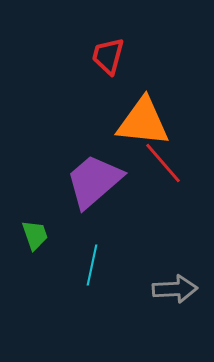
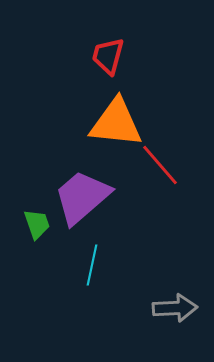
orange triangle: moved 27 px left, 1 px down
red line: moved 3 px left, 2 px down
purple trapezoid: moved 12 px left, 16 px down
green trapezoid: moved 2 px right, 11 px up
gray arrow: moved 19 px down
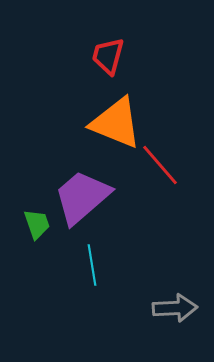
orange triangle: rotated 16 degrees clockwise
cyan line: rotated 21 degrees counterclockwise
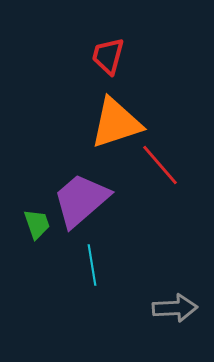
orange triangle: rotated 40 degrees counterclockwise
purple trapezoid: moved 1 px left, 3 px down
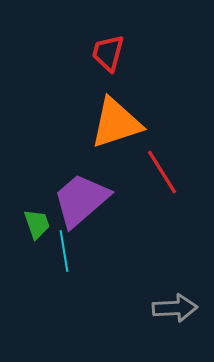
red trapezoid: moved 3 px up
red line: moved 2 px right, 7 px down; rotated 9 degrees clockwise
cyan line: moved 28 px left, 14 px up
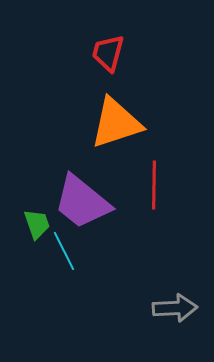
red line: moved 8 px left, 13 px down; rotated 33 degrees clockwise
purple trapezoid: moved 1 px right, 2 px down; rotated 100 degrees counterclockwise
cyan line: rotated 18 degrees counterclockwise
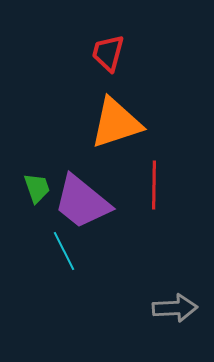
green trapezoid: moved 36 px up
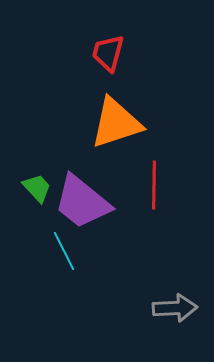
green trapezoid: rotated 24 degrees counterclockwise
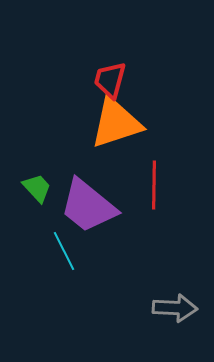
red trapezoid: moved 2 px right, 27 px down
purple trapezoid: moved 6 px right, 4 px down
gray arrow: rotated 6 degrees clockwise
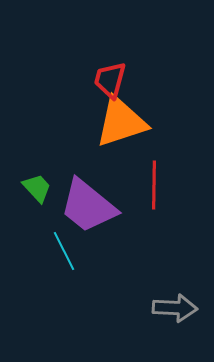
orange triangle: moved 5 px right, 1 px up
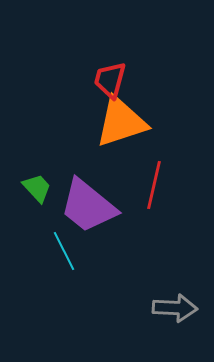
red line: rotated 12 degrees clockwise
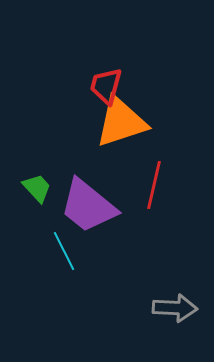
red trapezoid: moved 4 px left, 6 px down
